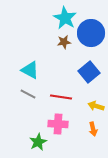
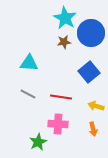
cyan triangle: moved 1 px left, 7 px up; rotated 24 degrees counterclockwise
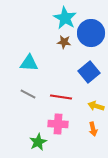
brown star: rotated 16 degrees clockwise
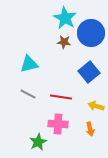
cyan triangle: moved 1 px down; rotated 18 degrees counterclockwise
orange arrow: moved 3 px left
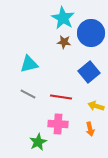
cyan star: moved 2 px left
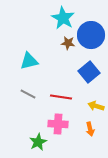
blue circle: moved 2 px down
brown star: moved 4 px right, 1 px down
cyan triangle: moved 3 px up
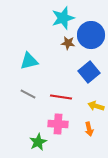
cyan star: rotated 25 degrees clockwise
orange arrow: moved 1 px left
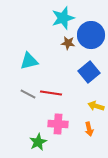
red line: moved 10 px left, 4 px up
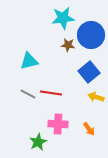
cyan star: rotated 10 degrees clockwise
brown star: moved 2 px down
yellow arrow: moved 9 px up
orange arrow: rotated 24 degrees counterclockwise
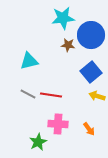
blue square: moved 2 px right
red line: moved 2 px down
yellow arrow: moved 1 px right, 1 px up
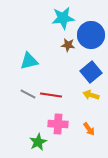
yellow arrow: moved 6 px left, 1 px up
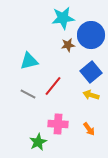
brown star: rotated 16 degrees counterclockwise
red line: moved 2 px right, 9 px up; rotated 60 degrees counterclockwise
